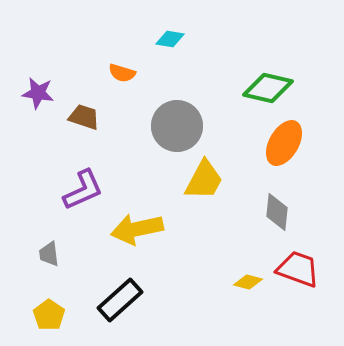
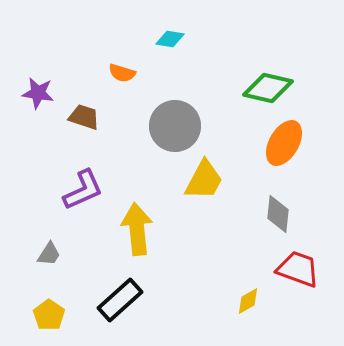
gray circle: moved 2 px left
gray diamond: moved 1 px right, 2 px down
yellow arrow: rotated 96 degrees clockwise
gray trapezoid: rotated 140 degrees counterclockwise
yellow diamond: moved 19 px down; rotated 44 degrees counterclockwise
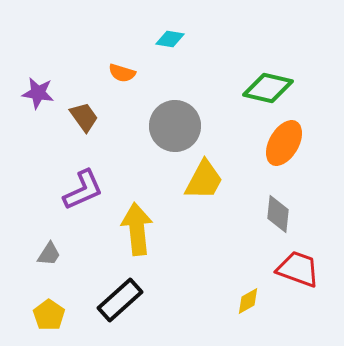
brown trapezoid: rotated 36 degrees clockwise
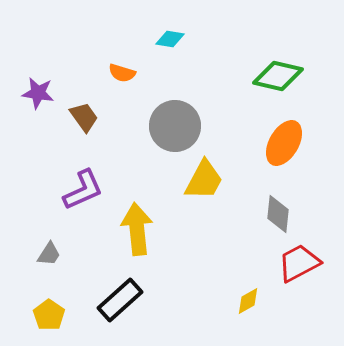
green diamond: moved 10 px right, 12 px up
red trapezoid: moved 1 px right, 6 px up; rotated 48 degrees counterclockwise
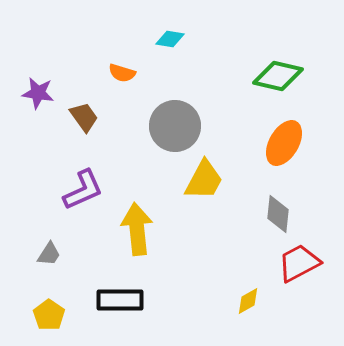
black rectangle: rotated 42 degrees clockwise
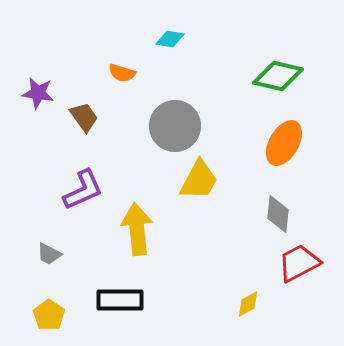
yellow trapezoid: moved 5 px left
gray trapezoid: rotated 84 degrees clockwise
yellow diamond: moved 3 px down
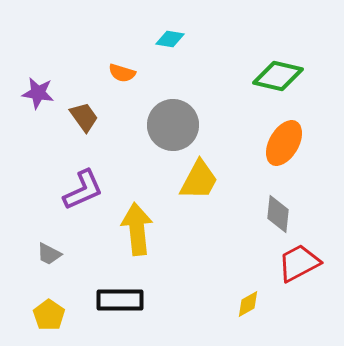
gray circle: moved 2 px left, 1 px up
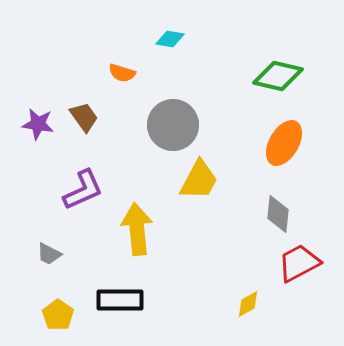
purple star: moved 31 px down
yellow pentagon: moved 9 px right
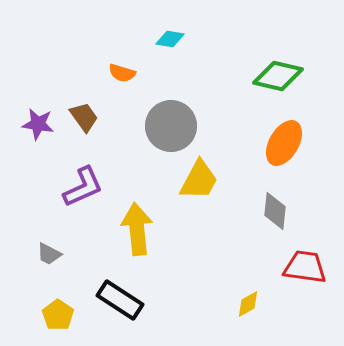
gray circle: moved 2 px left, 1 px down
purple L-shape: moved 3 px up
gray diamond: moved 3 px left, 3 px up
red trapezoid: moved 6 px right, 4 px down; rotated 36 degrees clockwise
black rectangle: rotated 33 degrees clockwise
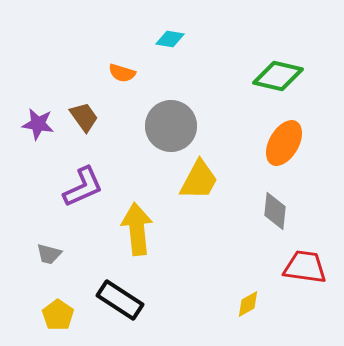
gray trapezoid: rotated 12 degrees counterclockwise
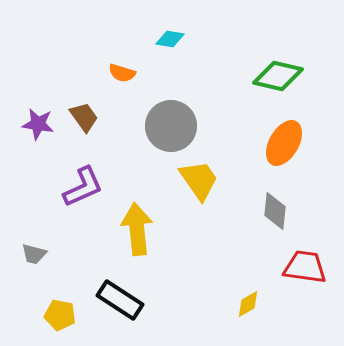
yellow trapezoid: rotated 63 degrees counterclockwise
gray trapezoid: moved 15 px left
yellow pentagon: moved 2 px right; rotated 24 degrees counterclockwise
